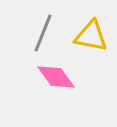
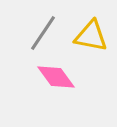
gray line: rotated 12 degrees clockwise
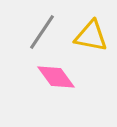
gray line: moved 1 px left, 1 px up
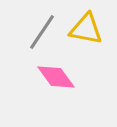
yellow triangle: moved 5 px left, 7 px up
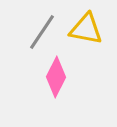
pink diamond: rotated 63 degrees clockwise
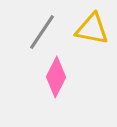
yellow triangle: moved 6 px right
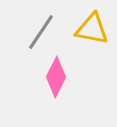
gray line: moved 1 px left
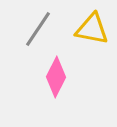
gray line: moved 3 px left, 3 px up
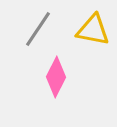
yellow triangle: moved 1 px right, 1 px down
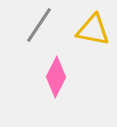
gray line: moved 1 px right, 4 px up
